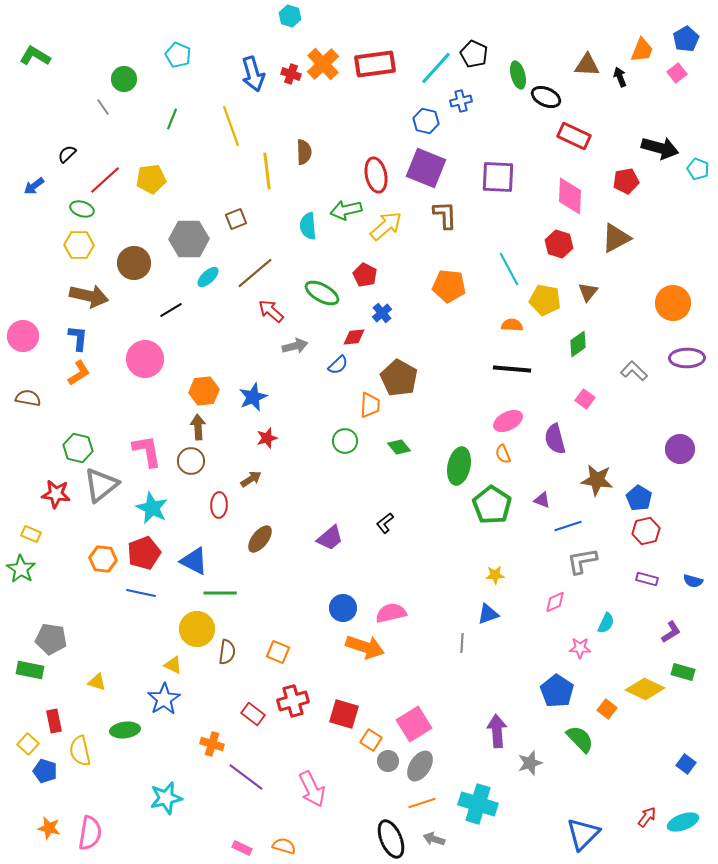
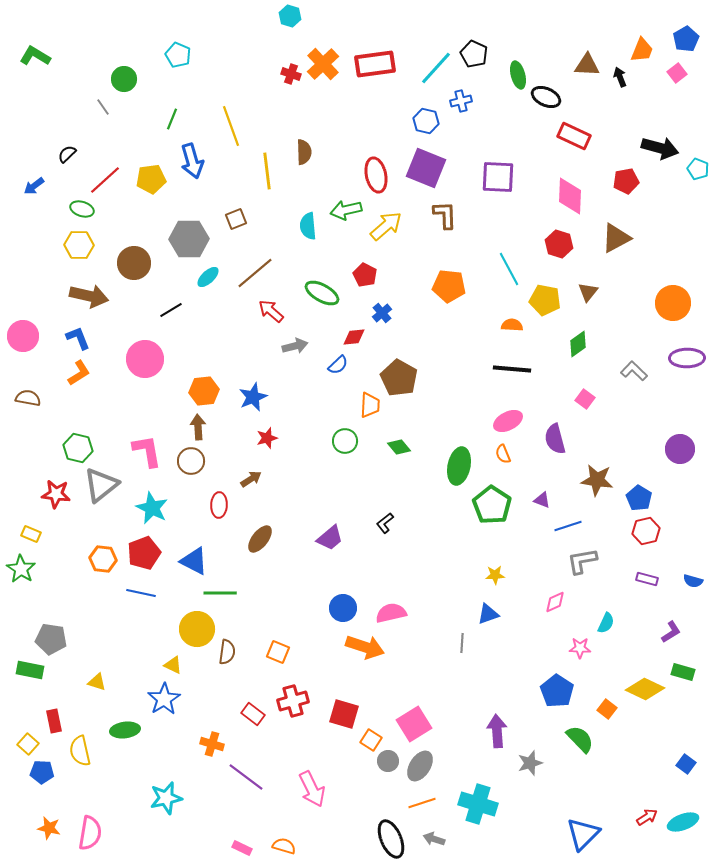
blue arrow at (253, 74): moved 61 px left, 87 px down
blue L-shape at (78, 338): rotated 28 degrees counterclockwise
blue pentagon at (45, 771): moved 3 px left, 1 px down; rotated 15 degrees counterclockwise
red arrow at (647, 817): rotated 20 degrees clockwise
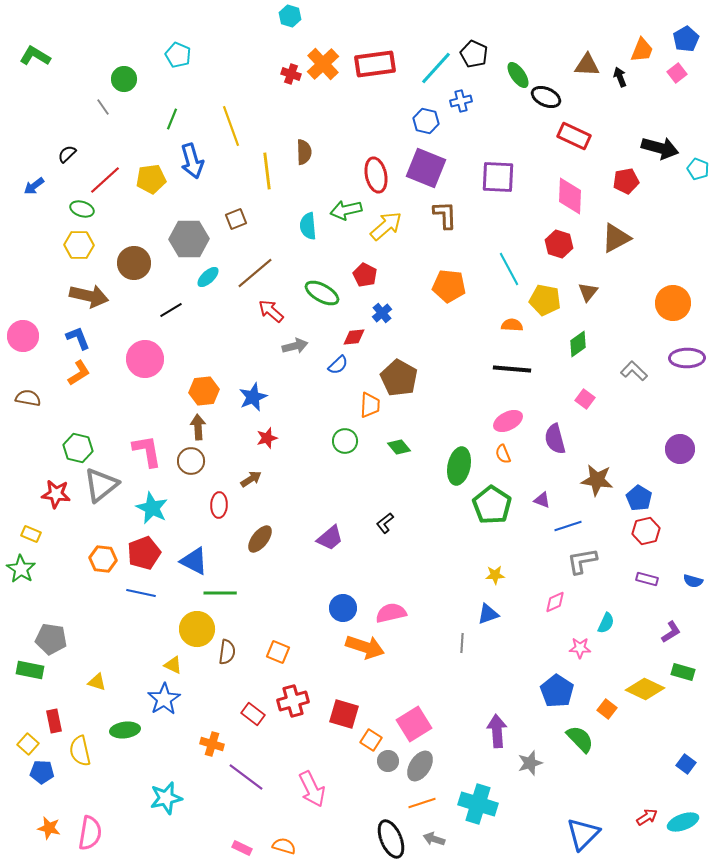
green ellipse at (518, 75): rotated 20 degrees counterclockwise
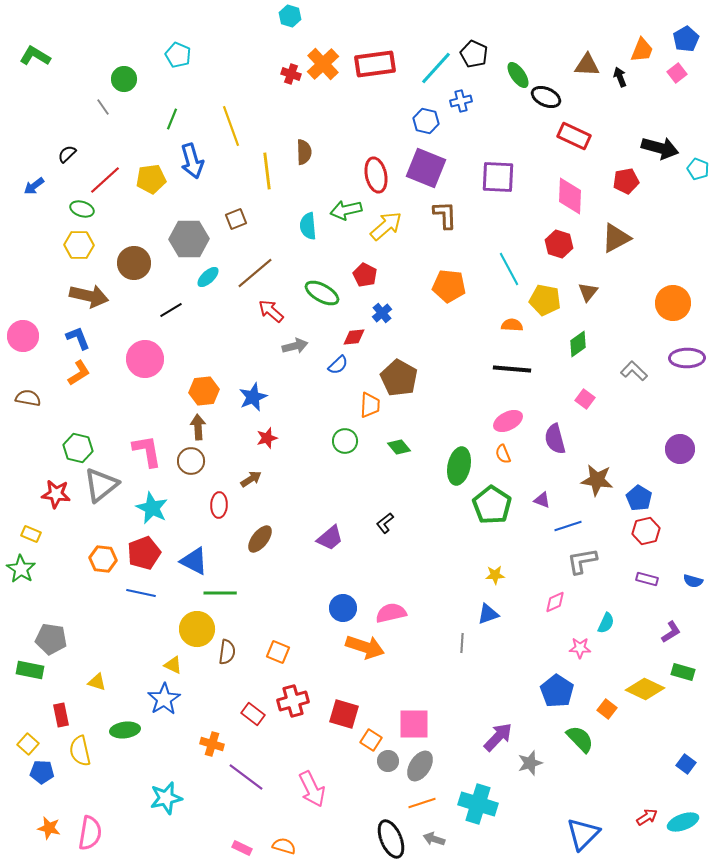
red rectangle at (54, 721): moved 7 px right, 6 px up
pink square at (414, 724): rotated 32 degrees clockwise
purple arrow at (497, 731): moved 1 px right, 6 px down; rotated 48 degrees clockwise
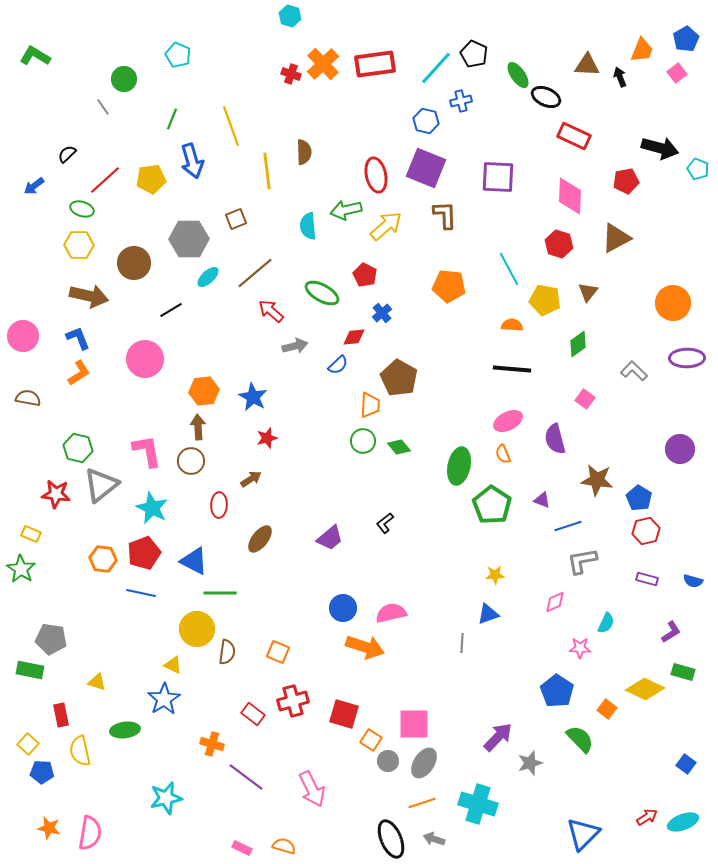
blue star at (253, 397): rotated 20 degrees counterclockwise
green circle at (345, 441): moved 18 px right
gray ellipse at (420, 766): moved 4 px right, 3 px up
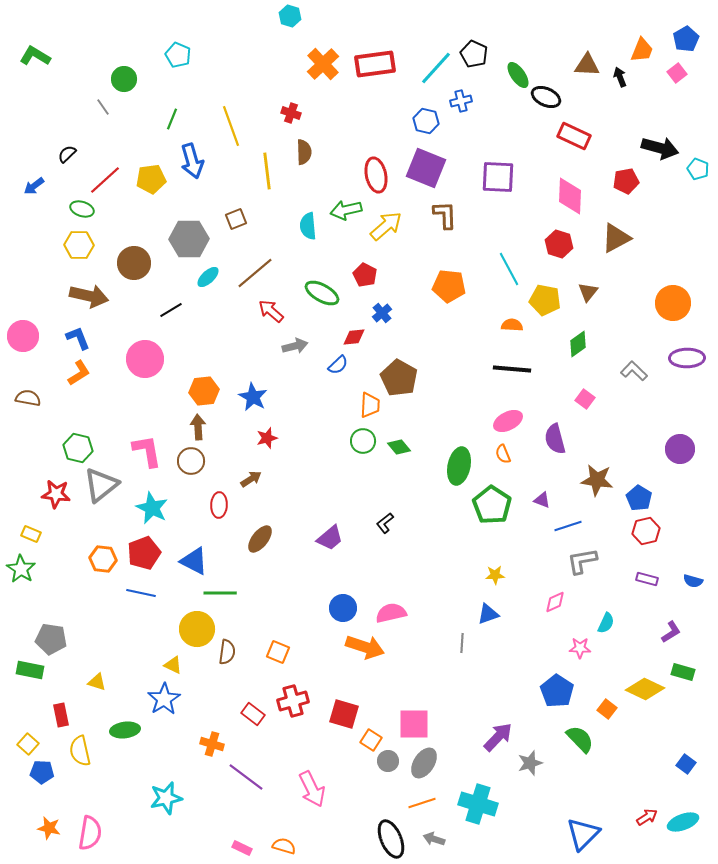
red cross at (291, 74): moved 39 px down
